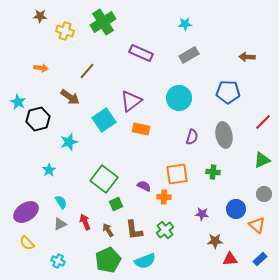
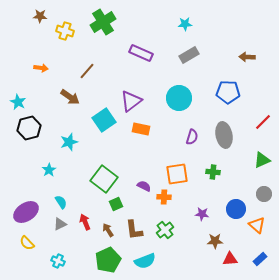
black hexagon at (38, 119): moved 9 px left, 9 px down
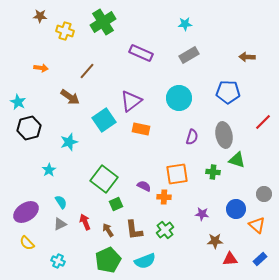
green triangle at (262, 160): moved 25 px left; rotated 42 degrees clockwise
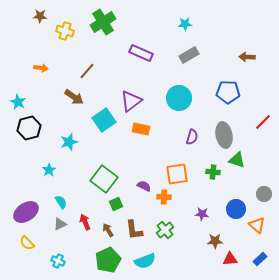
brown arrow at (70, 97): moved 4 px right
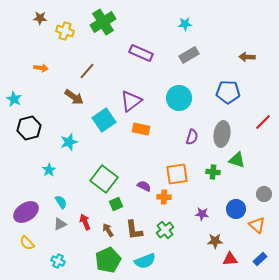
brown star at (40, 16): moved 2 px down
cyan star at (18, 102): moved 4 px left, 3 px up
gray ellipse at (224, 135): moved 2 px left, 1 px up; rotated 20 degrees clockwise
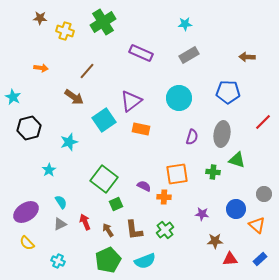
cyan star at (14, 99): moved 1 px left, 2 px up
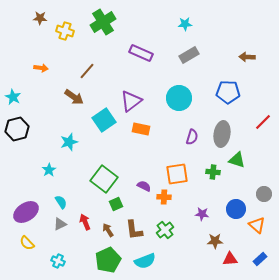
black hexagon at (29, 128): moved 12 px left, 1 px down
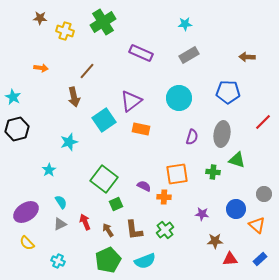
brown arrow at (74, 97): rotated 42 degrees clockwise
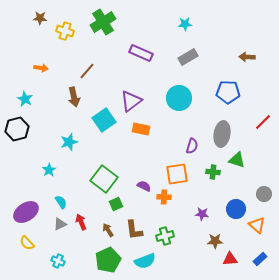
gray rectangle at (189, 55): moved 1 px left, 2 px down
cyan star at (13, 97): moved 12 px right, 2 px down
purple semicircle at (192, 137): moved 9 px down
red arrow at (85, 222): moved 4 px left
green cross at (165, 230): moved 6 px down; rotated 24 degrees clockwise
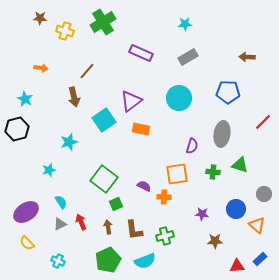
green triangle at (237, 160): moved 3 px right, 5 px down
cyan star at (49, 170): rotated 16 degrees clockwise
brown arrow at (108, 230): moved 3 px up; rotated 24 degrees clockwise
red triangle at (230, 259): moved 7 px right, 7 px down
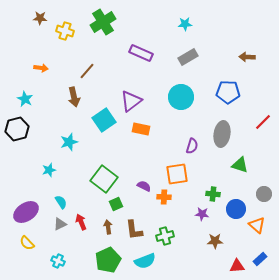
cyan circle at (179, 98): moved 2 px right, 1 px up
green cross at (213, 172): moved 22 px down
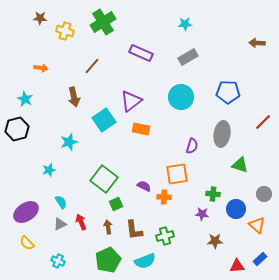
brown arrow at (247, 57): moved 10 px right, 14 px up
brown line at (87, 71): moved 5 px right, 5 px up
